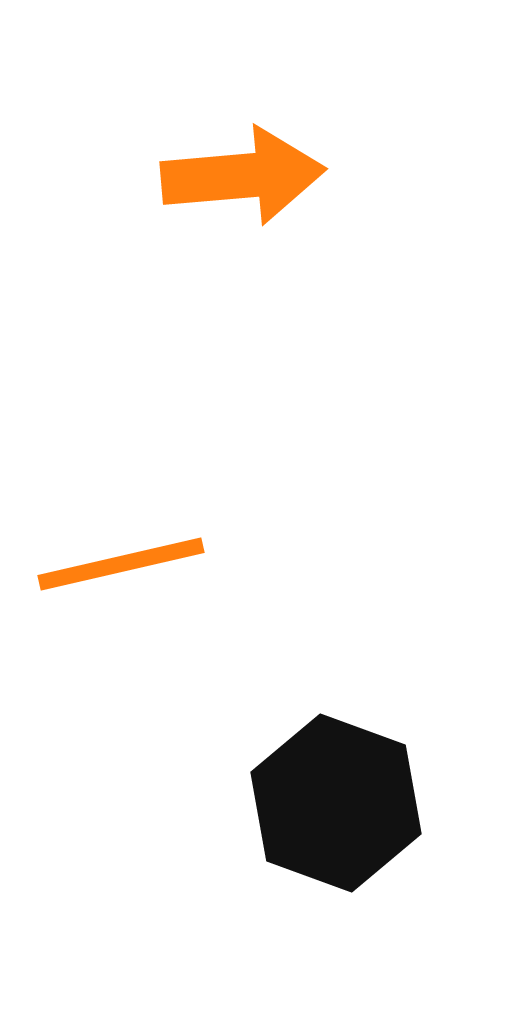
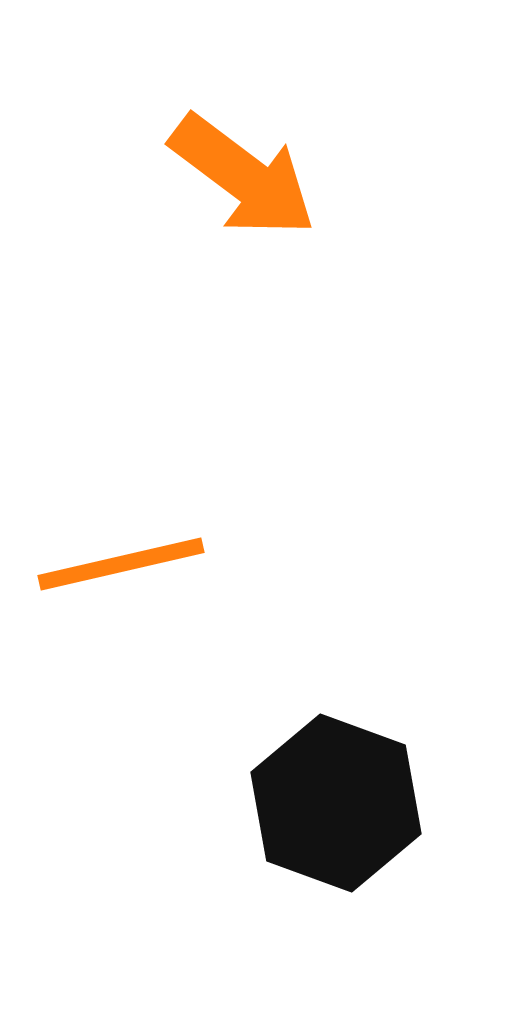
orange arrow: rotated 42 degrees clockwise
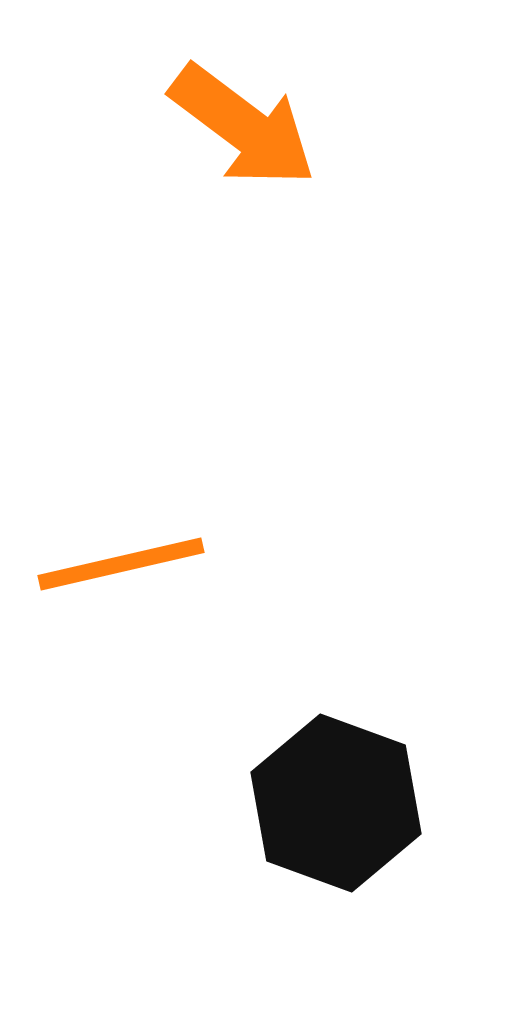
orange arrow: moved 50 px up
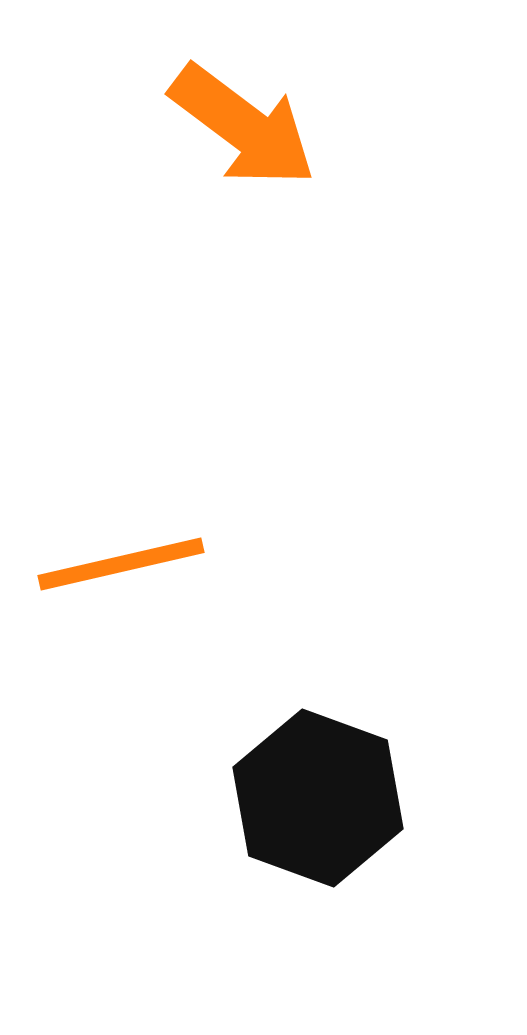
black hexagon: moved 18 px left, 5 px up
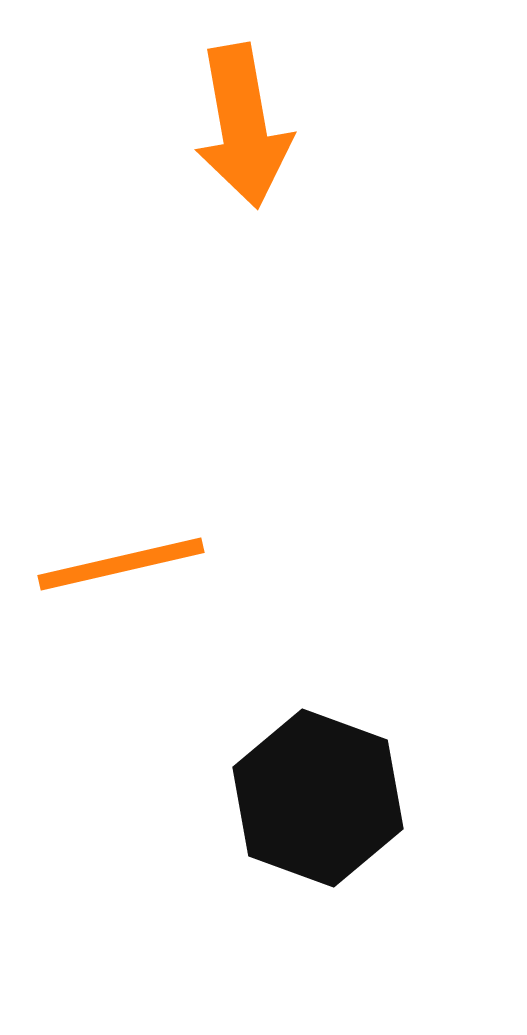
orange arrow: rotated 43 degrees clockwise
